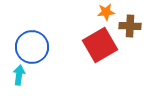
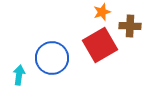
orange star: moved 4 px left; rotated 12 degrees counterclockwise
blue circle: moved 20 px right, 11 px down
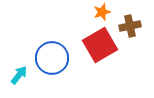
brown cross: rotated 15 degrees counterclockwise
cyan arrow: rotated 30 degrees clockwise
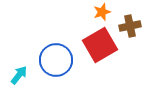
blue circle: moved 4 px right, 2 px down
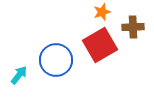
brown cross: moved 3 px right, 1 px down; rotated 10 degrees clockwise
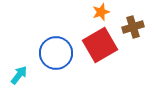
orange star: moved 1 px left
brown cross: rotated 15 degrees counterclockwise
blue circle: moved 7 px up
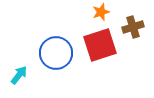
red square: rotated 12 degrees clockwise
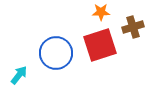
orange star: rotated 18 degrees clockwise
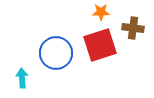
brown cross: moved 1 px down; rotated 25 degrees clockwise
cyan arrow: moved 3 px right, 3 px down; rotated 42 degrees counterclockwise
